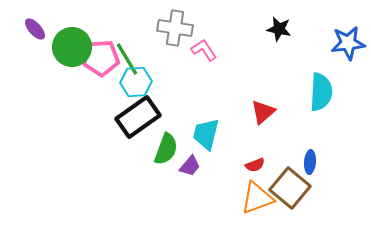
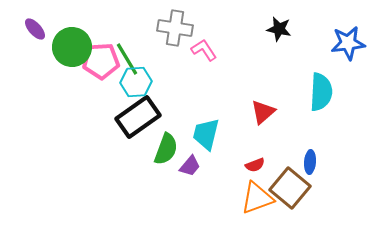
pink pentagon: moved 3 px down
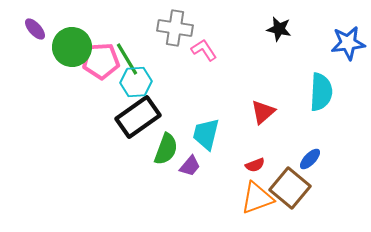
blue ellipse: moved 3 px up; rotated 40 degrees clockwise
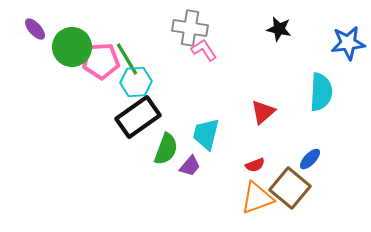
gray cross: moved 15 px right
